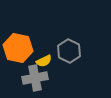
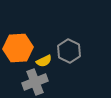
orange hexagon: rotated 16 degrees counterclockwise
gray cross: moved 4 px down; rotated 10 degrees counterclockwise
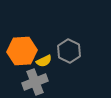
orange hexagon: moved 4 px right, 3 px down
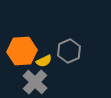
gray hexagon: rotated 10 degrees clockwise
gray cross: rotated 25 degrees counterclockwise
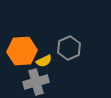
gray hexagon: moved 3 px up
gray cross: moved 1 px right; rotated 30 degrees clockwise
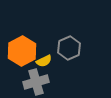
orange hexagon: rotated 24 degrees counterclockwise
